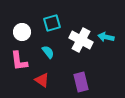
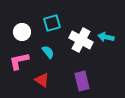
pink L-shape: rotated 85 degrees clockwise
purple rectangle: moved 1 px right, 1 px up
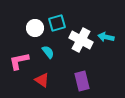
cyan square: moved 5 px right
white circle: moved 13 px right, 4 px up
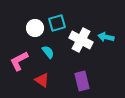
pink L-shape: rotated 15 degrees counterclockwise
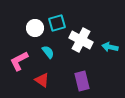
cyan arrow: moved 4 px right, 10 px down
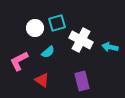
cyan semicircle: rotated 88 degrees clockwise
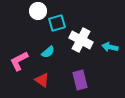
white circle: moved 3 px right, 17 px up
purple rectangle: moved 2 px left, 1 px up
